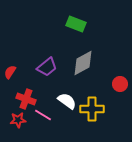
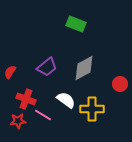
gray diamond: moved 1 px right, 5 px down
white semicircle: moved 1 px left, 1 px up
red star: moved 1 px down
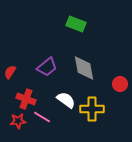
gray diamond: rotated 72 degrees counterclockwise
pink line: moved 1 px left, 2 px down
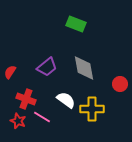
red star: rotated 28 degrees clockwise
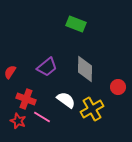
gray diamond: moved 1 px right, 1 px down; rotated 12 degrees clockwise
red circle: moved 2 px left, 3 px down
yellow cross: rotated 30 degrees counterclockwise
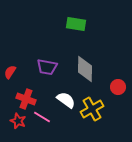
green rectangle: rotated 12 degrees counterclockwise
purple trapezoid: rotated 50 degrees clockwise
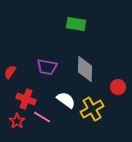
red star: moved 1 px left; rotated 14 degrees clockwise
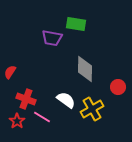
purple trapezoid: moved 5 px right, 29 px up
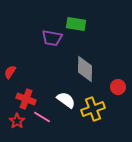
yellow cross: moved 1 px right; rotated 10 degrees clockwise
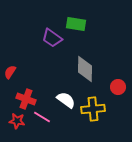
purple trapezoid: rotated 25 degrees clockwise
yellow cross: rotated 15 degrees clockwise
red star: rotated 28 degrees counterclockwise
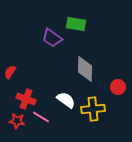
pink line: moved 1 px left
